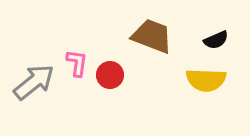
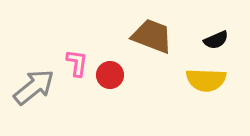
gray arrow: moved 5 px down
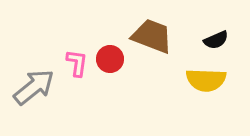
red circle: moved 16 px up
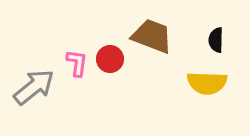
black semicircle: rotated 115 degrees clockwise
yellow semicircle: moved 1 px right, 3 px down
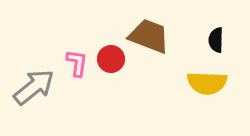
brown trapezoid: moved 3 px left
red circle: moved 1 px right
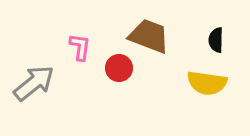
red circle: moved 8 px right, 9 px down
pink L-shape: moved 3 px right, 16 px up
yellow semicircle: rotated 6 degrees clockwise
gray arrow: moved 4 px up
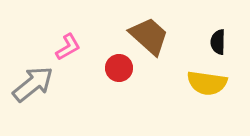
brown trapezoid: rotated 21 degrees clockwise
black semicircle: moved 2 px right, 2 px down
pink L-shape: moved 12 px left; rotated 52 degrees clockwise
gray arrow: moved 1 px left, 1 px down
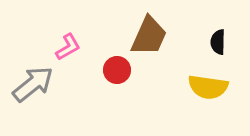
brown trapezoid: rotated 72 degrees clockwise
red circle: moved 2 px left, 2 px down
yellow semicircle: moved 1 px right, 4 px down
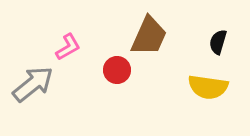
black semicircle: rotated 15 degrees clockwise
